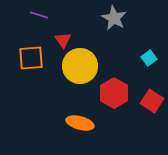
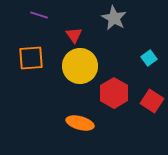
red triangle: moved 11 px right, 5 px up
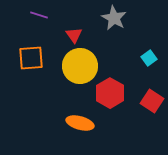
red hexagon: moved 4 px left
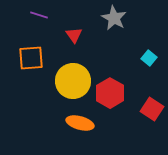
cyan square: rotated 14 degrees counterclockwise
yellow circle: moved 7 px left, 15 px down
red square: moved 8 px down
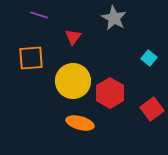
red triangle: moved 1 px left, 2 px down; rotated 12 degrees clockwise
red square: rotated 20 degrees clockwise
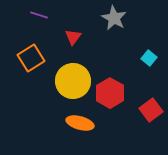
orange square: rotated 28 degrees counterclockwise
red square: moved 1 px left, 1 px down
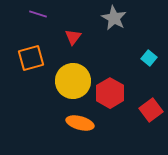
purple line: moved 1 px left, 1 px up
orange square: rotated 16 degrees clockwise
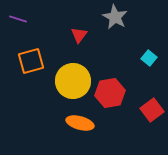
purple line: moved 20 px left, 5 px down
gray star: moved 1 px right, 1 px up
red triangle: moved 6 px right, 2 px up
orange square: moved 3 px down
red hexagon: rotated 20 degrees clockwise
red square: moved 1 px right
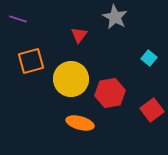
yellow circle: moved 2 px left, 2 px up
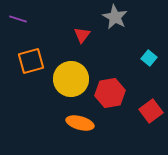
red triangle: moved 3 px right
red square: moved 1 px left, 1 px down
